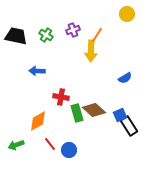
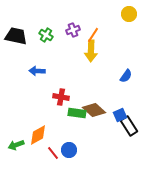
yellow circle: moved 2 px right
orange line: moved 4 px left
blue semicircle: moved 1 px right, 2 px up; rotated 24 degrees counterclockwise
green rectangle: rotated 66 degrees counterclockwise
orange diamond: moved 14 px down
red line: moved 3 px right, 9 px down
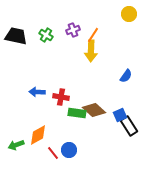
blue arrow: moved 21 px down
